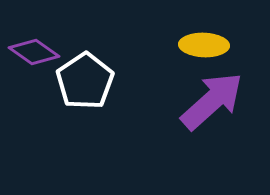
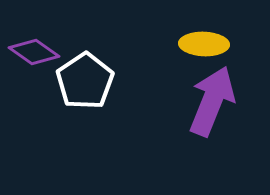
yellow ellipse: moved 1 px up
purple arrow: rotated 26 degrees counterclockwise
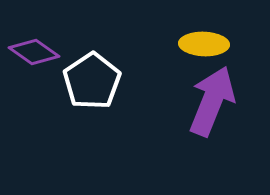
white pentagon: moved 7 px right
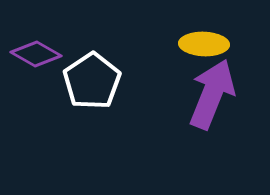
purple diamond: moved 2 px right, 2 px down; rotated 6 degrees counterclockwise
purple arrow: moved 7 px up
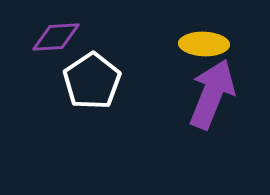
purple diamond: moved 20 px right, 17 px up; rotated 33 degrees counterclockwise
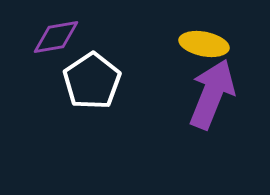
purple diamond: rotated 6 degrees counterclockwise
yellow ellipse: rotated 9 degrees clockwise
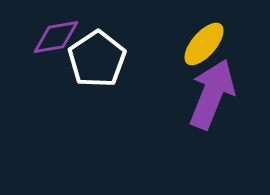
yellow ellipse: rotated 60 degrees counterclockwise
white pentagon: moved 5 px right, 22 px up
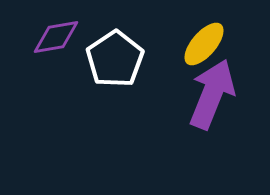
white pentagon: moved 18 px right
